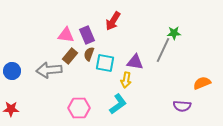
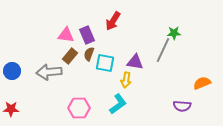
gray arrow: moved 2 px down
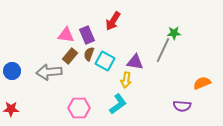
cyan square: moved 2 px up; rotated 18 degrees clockwise
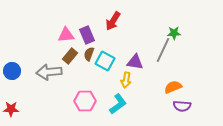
pink triangle: rotated 12 degrees counterclockwise
orange semicircle: moved 29 px left, 4 px down
pink hexagon: moved 6 px right, 7 px up
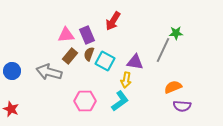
green star: moved 2 px right
gray arrow: rotated 20 degrees clockwise
cyan L-shape: moved 2 px right, 3 px up
red star: rotated 21 degrees clockwise
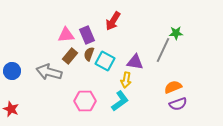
purple semicircle: moved 4 px left, 2 px up; rotated 24 degrees counterclockwise
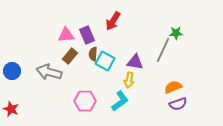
brown semicircle: moved 4 px right; rotated 16 degrees counterclockwise
yellow arrow: moved 3 px right
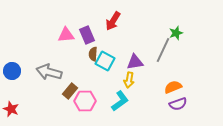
green star: rotated 16 degrees counterclockwise
brown rectangle: moved 35 px down
purple triangle: rotated 18 degrees counterclockwise
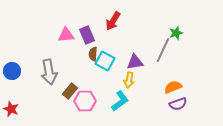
gray arrow: rotated 115 degrees counterclockwise
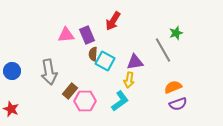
gray line: rotated 55 degrees counterclockwise
